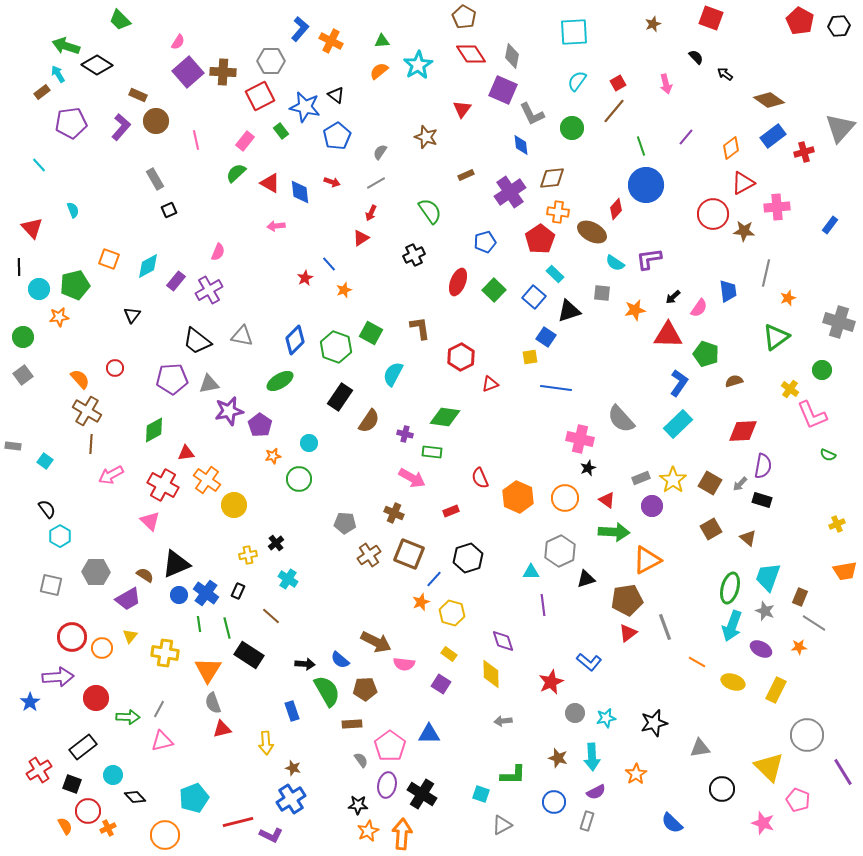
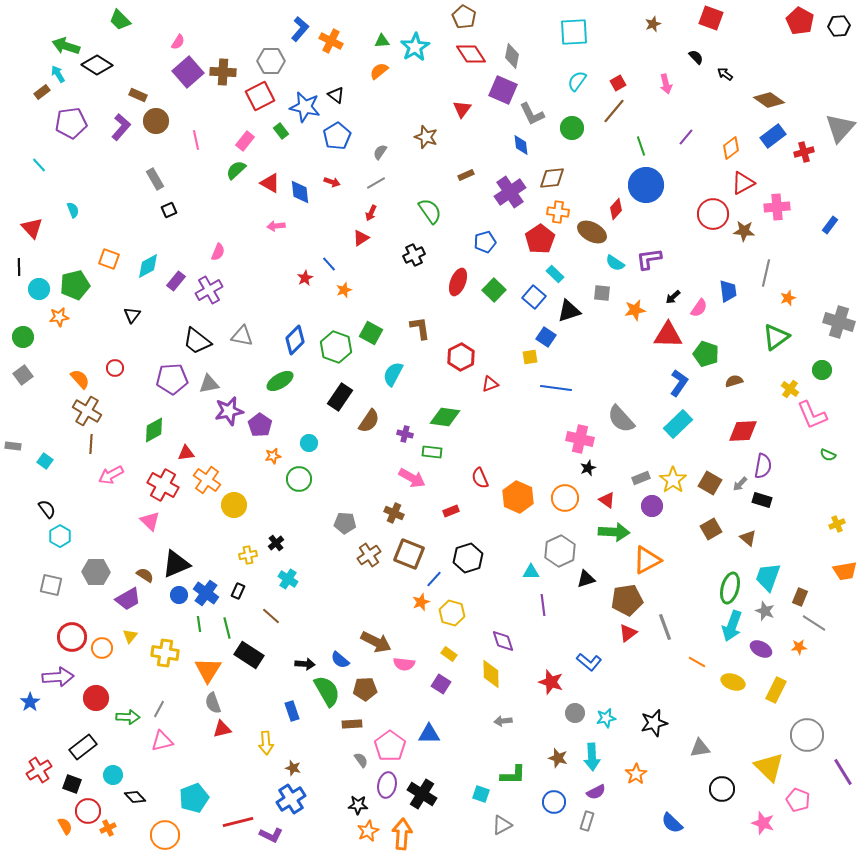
cyan star at (418, 65): moved 3 px left, 18 px up
green semicircle at (236, 173): moved 3 px up
red star at (551, 682): rotated 30 degrees counterclockwise
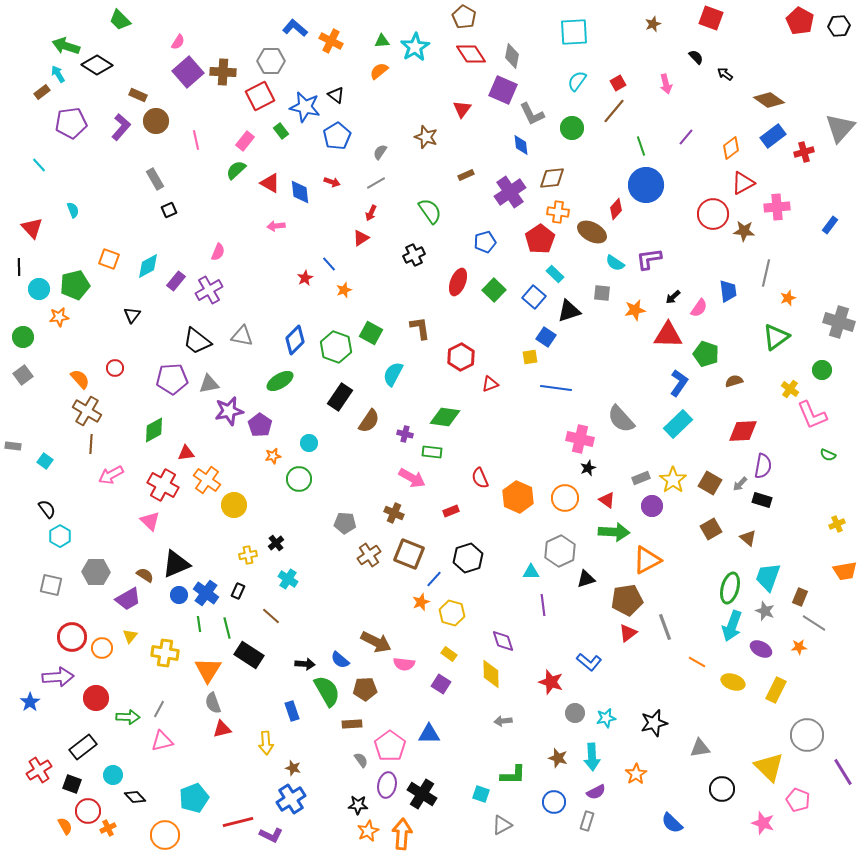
blue L-shape at (300, 29): moved 5 px left, 1 px up; rotated 90 degrees counterclockwise
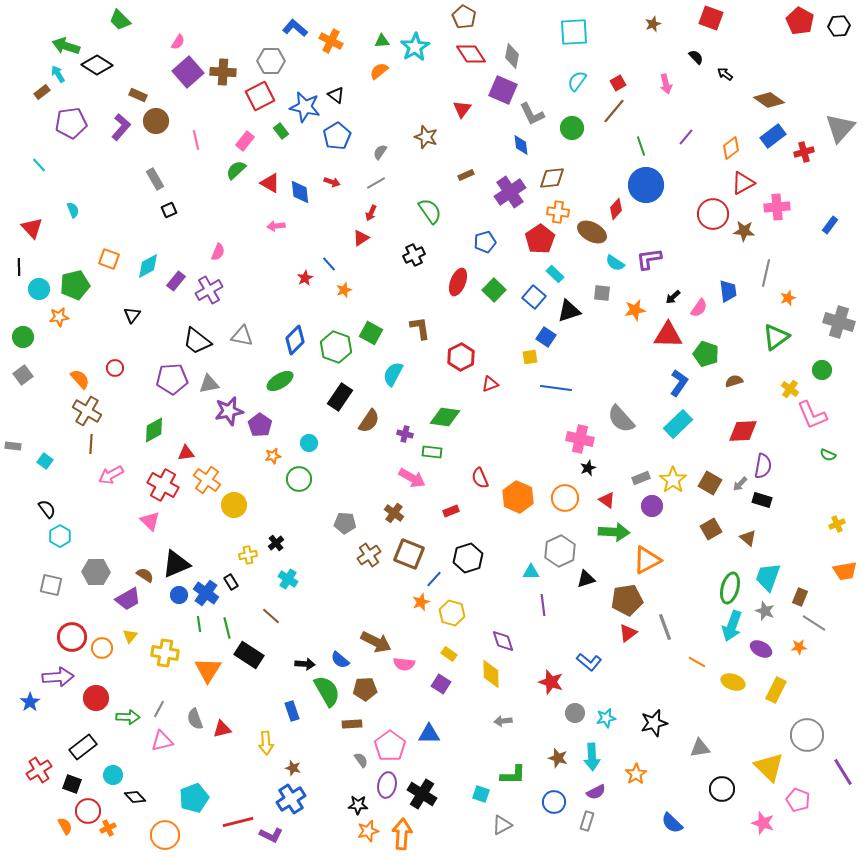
brown cross at (394, 513): rotated 12 degrees clockwise
black rectangle at (238, 591): moved 7 px left, 9 px up; rotated 56 degrees counterclockwise
gray semicircle at (213, 703): moved 18 px left, 16 px down
orange star at (368, 831): rotated 10 degrees clockwise
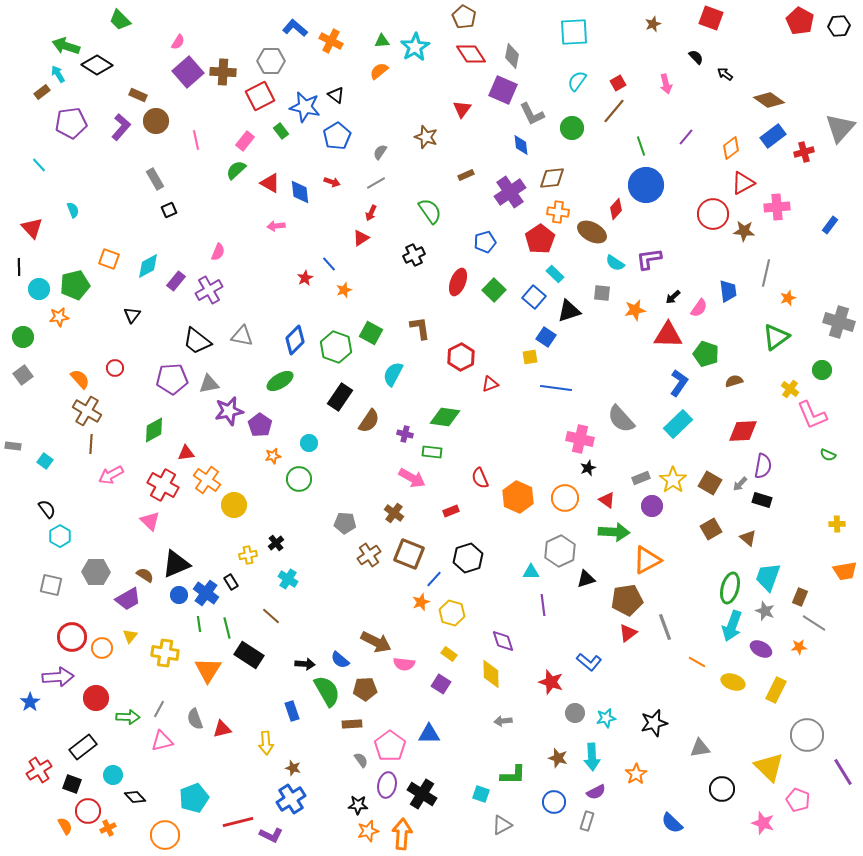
yellow cross at (837, 524): rotated 21 degrees clockwise
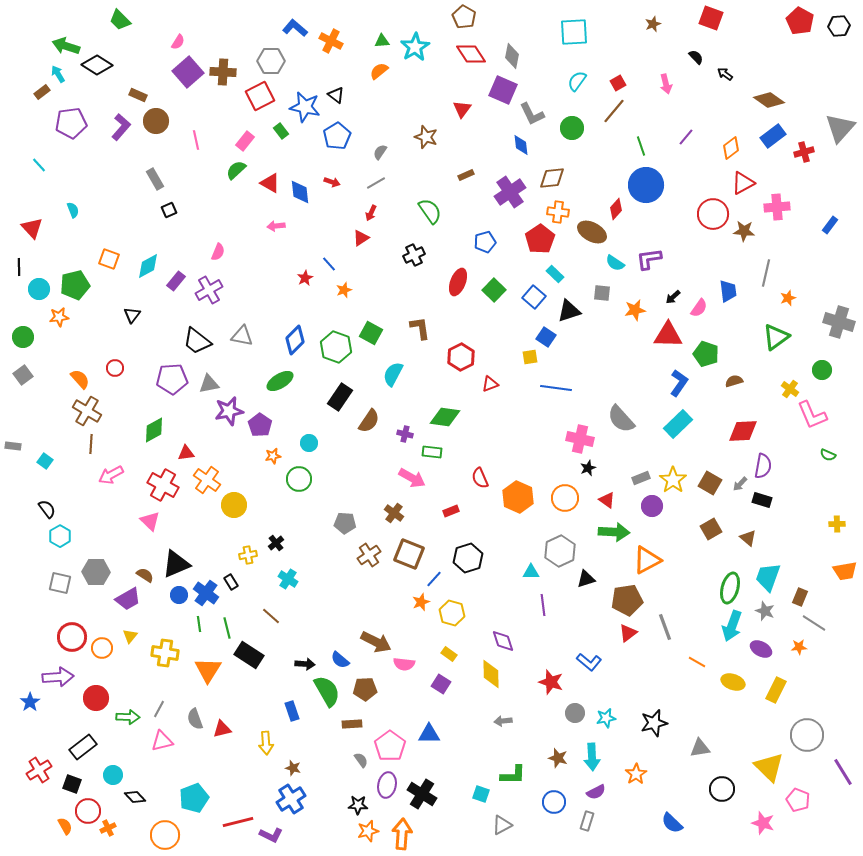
gray square at (51, 585): moved 9 px right, 2 px up
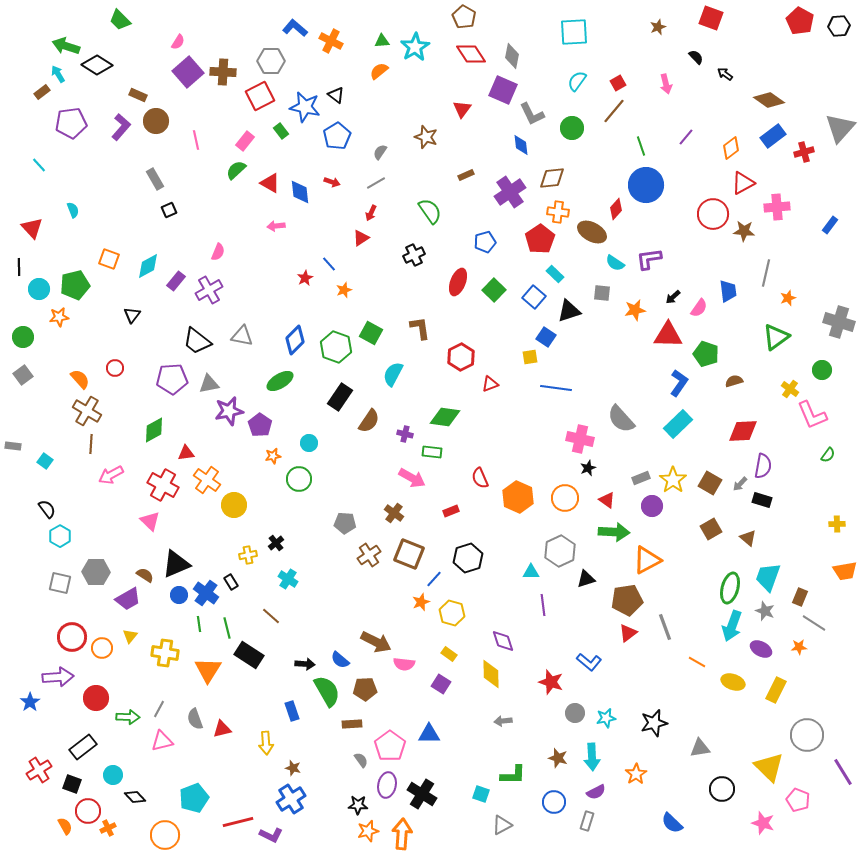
brown star at (653, 24): moved 5 px right, 3 px down
green semicircle at (828, 455): rotated 77 degrees counterclockwise
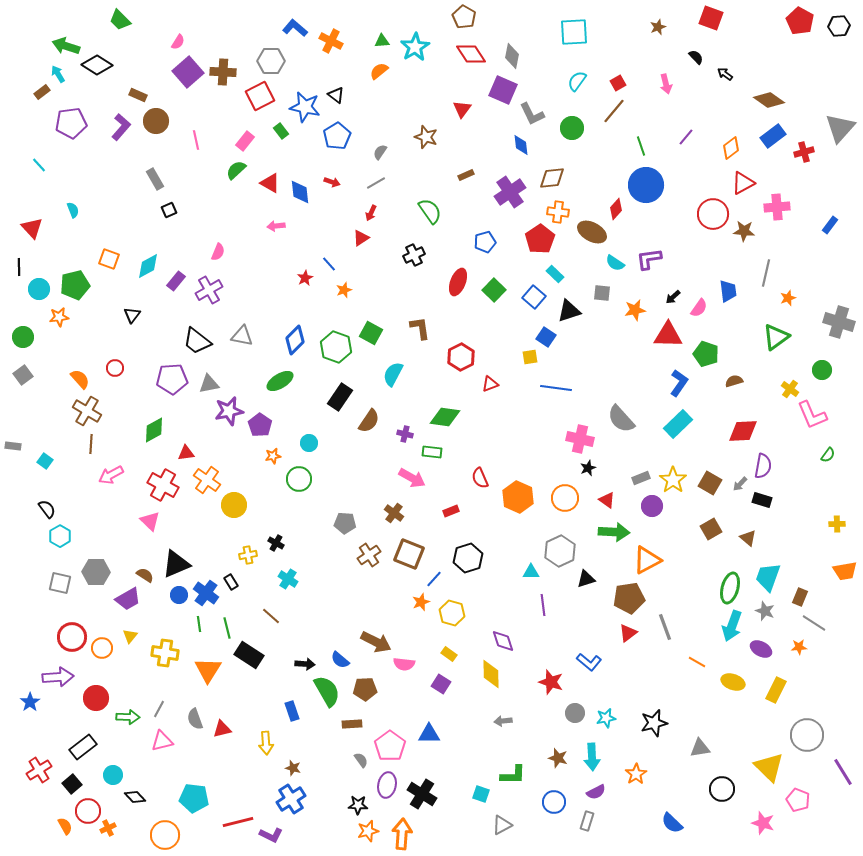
black cross at (276, 543): rotated 21 degrees counterclockwise
brown pentagon at (627, 600): moved 2 px right, 2 px up
black square at (72, 784): rotated 30 degrees clockwise
cyan pentagon at (194, 798): rotated 28 degrees clockwise
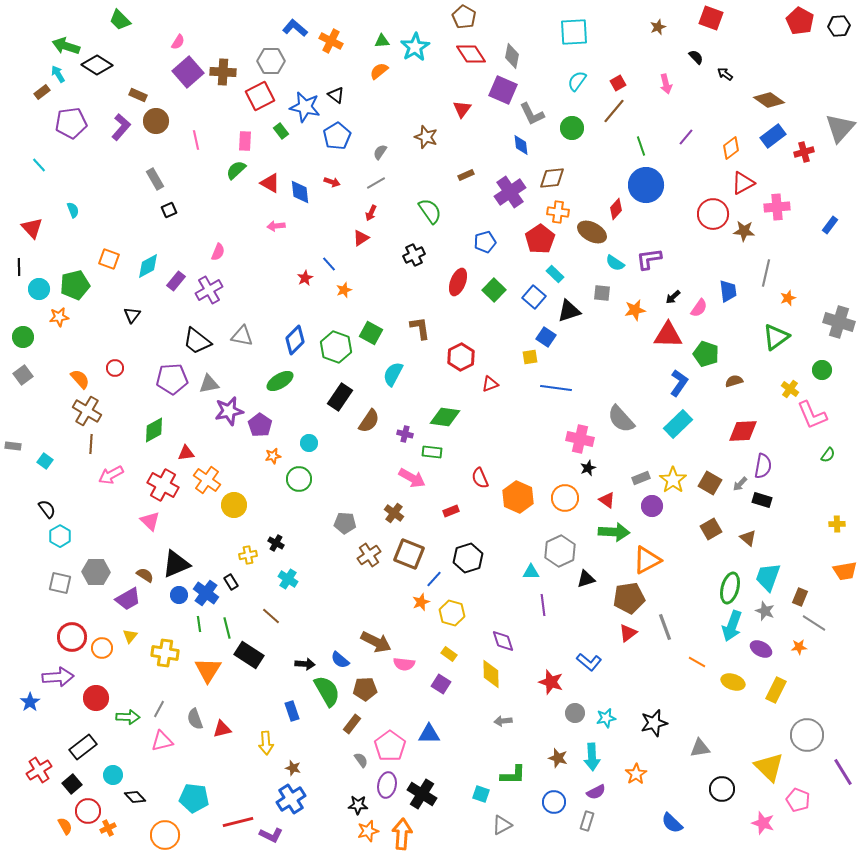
pink rectangle at (245, 141): rotated 36 degrees counterclockwise
brown rectangle at (352, 724): rotated 48 degrees counterclockwise
